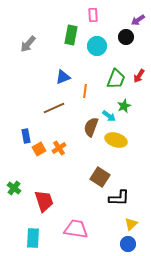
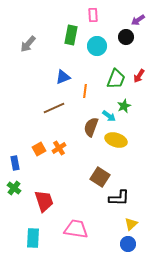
blue rectangle: moved 11 px left, 27 px down
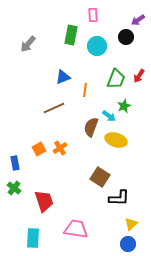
orange line: moved 1 px up
orange cross: moved 1 px right
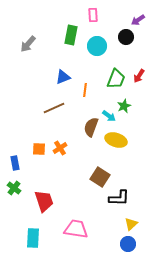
orange square: rotated 32 degrees clockwise
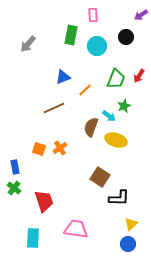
purple arrow: moved 3 px right, 5 px up
orange line: rotated 40 degrees clockwise
orange square: rotated 16 degrees clockwise
blue rectangle: moved 4 px down
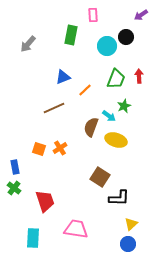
cyan circle: moved 10 px right
red arrow: rotated 144 degrees clockwise
red trapezoid: moved 1 px right
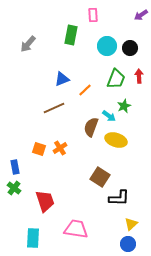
black circle: moved 4 px right, 11 px down
blue triangle: moved 1 px left, 2 px down
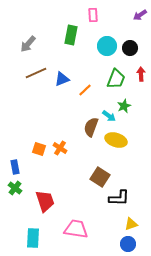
purple arrow: moved 1 px left
red arrow: moved 2 px right, 2 px up
brown line: moved 18 px left, 35 px up
orange cross: rotated 24 degrees counterclockwise
green cross: moved 1 px right
yellow triangle: rotated 24 degrees clockwise
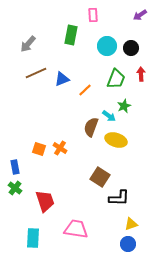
black circle: moved 1 px right
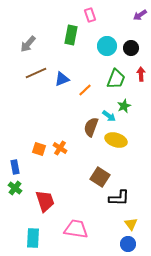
pink rectangle: moved 3 px left; rotated 16 degrees counterclockwise
yellow triangle: rotated 48 degrees counterclockwise
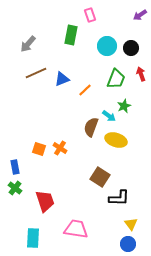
red arrow: rotated 16 degrees counterclockwise
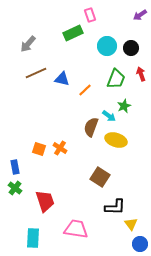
green rectangle: moved 2 px right, 2 px up; rotated 54 degrees clockwise
blue triangle: rotated 35 degrees clockwise
black L-shape: moved 4 px left, 9 px down
blue circle: moved 12 px right
